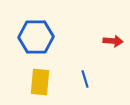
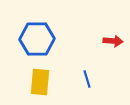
blue hexagon: moved 1 px right, 2 px down
blue line: moved 2 px right
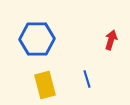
red arrow: moved 2 px left, 1 px up; rotated 78 degrees counterclockwise
yellow rectangle: moved 5 px right, 3 px down; rotated 20 degrees counterclockwise
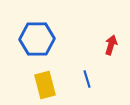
red arrow: moved 5 px down
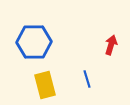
blue hexagon: moved 3 px left, 3 px down
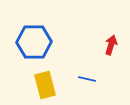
blue line: rotated 60 degrees counterclockwise
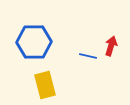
red arrow: moved 1 px down
blue line: moved 1 px right, 23 px up
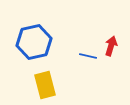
blue hexagon: rotated 12 degrees counterclockwise
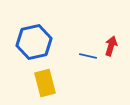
yellow rectangle: moved 2 px up
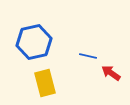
red arrow: moved 27 px down; rotated 72 degrees counterclockwise
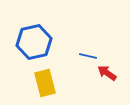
red arrow: moved 4 px left
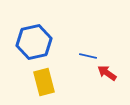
yellow rectangle: moved 1 px left, 1 px up
